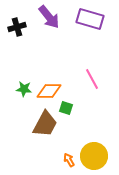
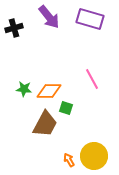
black cross: moved 3 px left, 1 px down
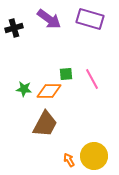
purple arrow: moved 2 px down; rotated 15 degrees counterclockwise
green square: moved 34 px up; rotated 24 degrees counterclockwise
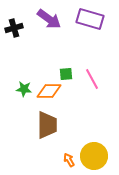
brown trapezoid: moved 2 px right, 1 px down; rotated 28 degrees counterclockwise
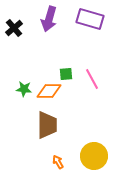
purple arrow: rotated 70 degrees clockwise
black cross: rotated 24 degrees counterclockwise
orange arrow: moved 11 px left, 2 px down
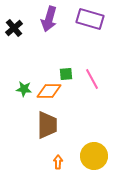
orange arrow: rotated 32 degrees clockwise
